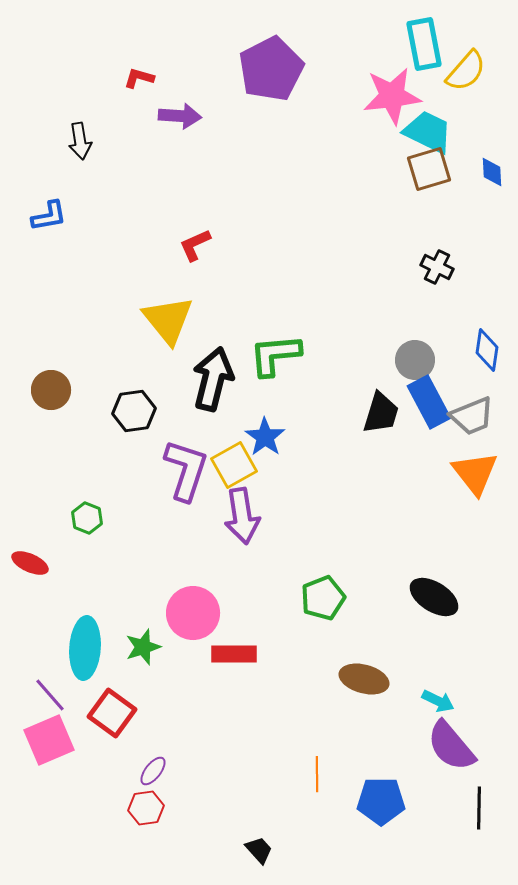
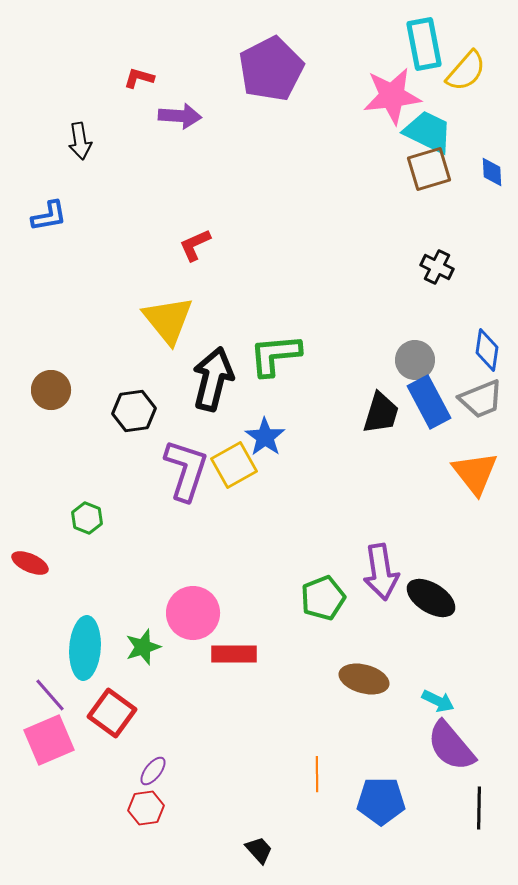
gray trapezoid at (472, 416): moved 9 px right, 17 px up
purple arrow at (242, 516): moved 139 px right, 56 px down
black ellipse at (434, 597): moved 3 px left, 1 px down
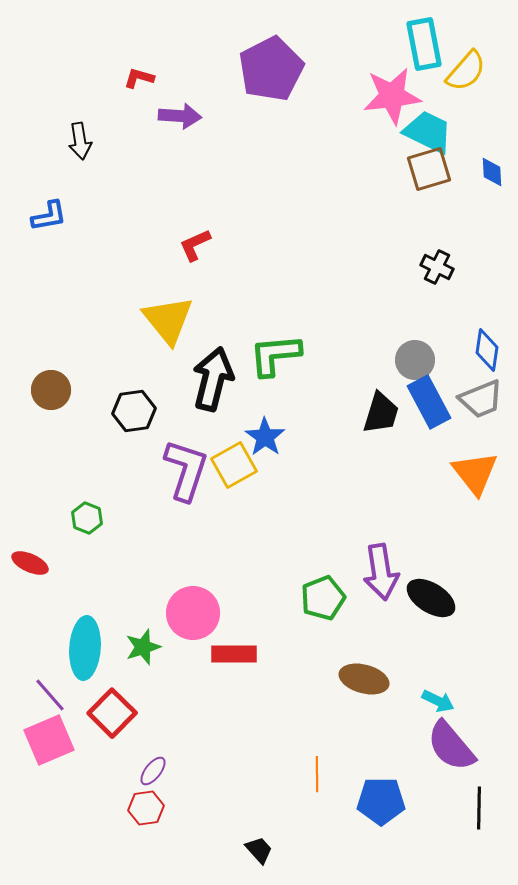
red square at (112, 713): rotated 9 degrees clockwise
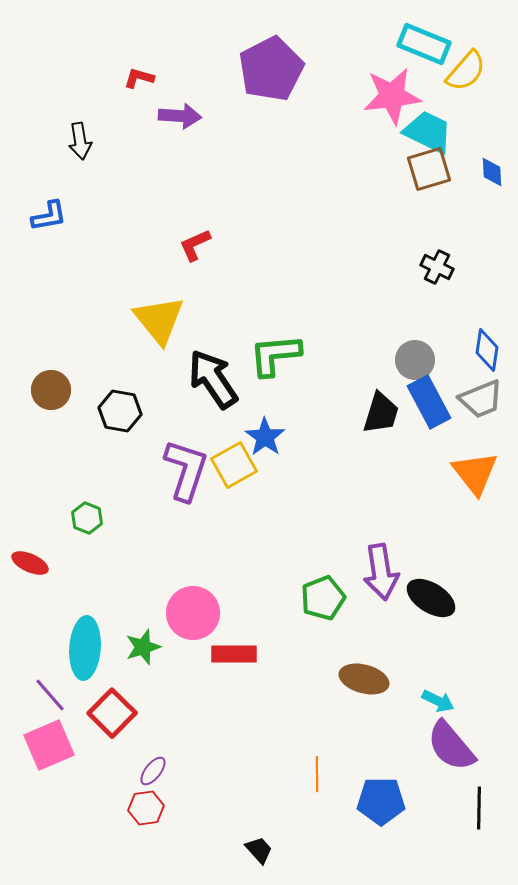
cyan rectangle at (424, 44): rotated 57 degrees counterclockwise
yellow triangle at (168, 320): moved 9 px left
black arrow at (213, 379): rotated 48 degrees counterclockwise
black hexagon at (134, 411): moved 14 px left; rotated 18 degrees clockwise
pink square at (49, 740): moved 5 px down
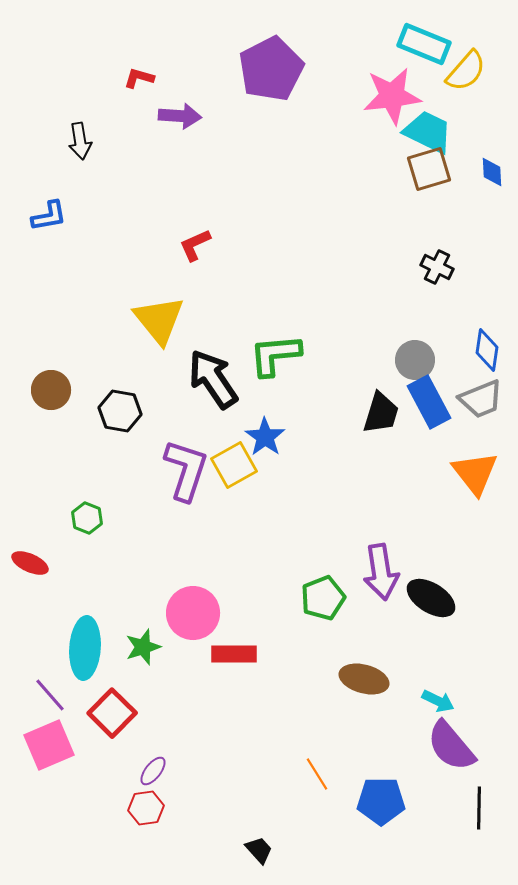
orange line at (317, 774): rotated 32 degrees counterclockwise
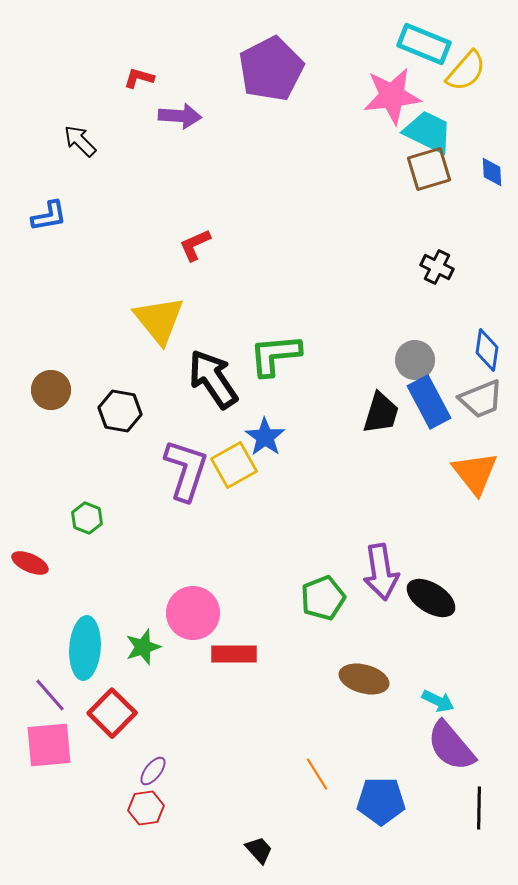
black arrow at (80, 141): rotated 144 degrees clockwise
pink square at (49, 745): rotated 18 degrees clockwise
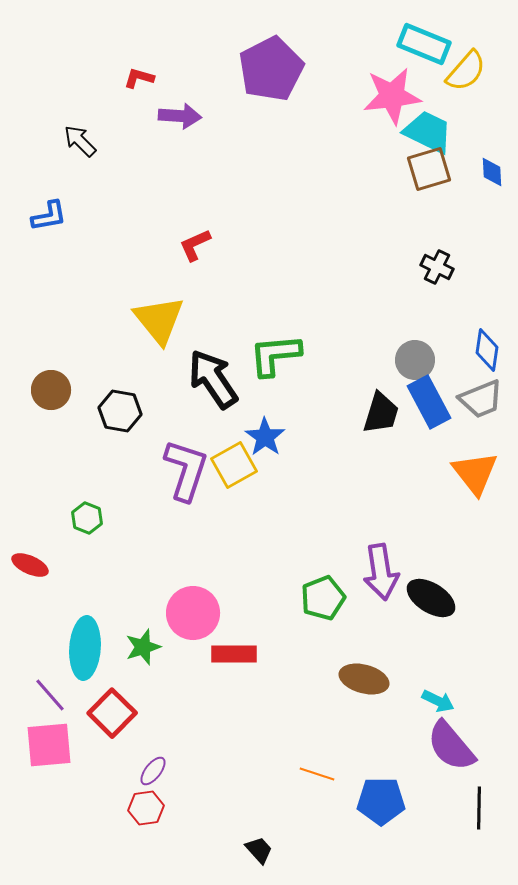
red ellipse at (30, 563): moved 2 px down
orange line at (317, 774): rotated 40 degrees counterclockwise
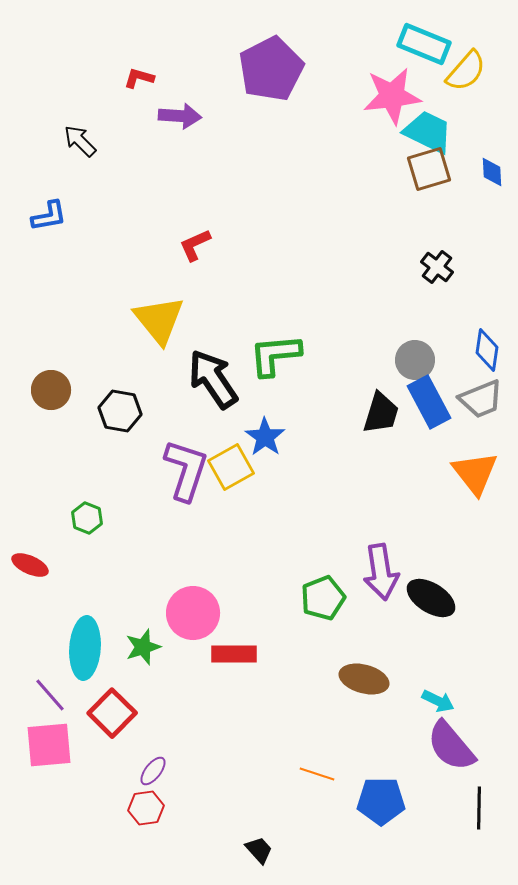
black cross at (437, 267): rotated 12 degrees clockwise
yellow square at (234, 465): moved 3 px left, 2 px down
